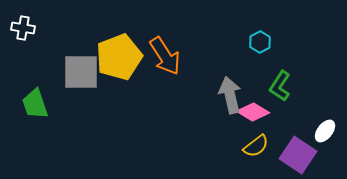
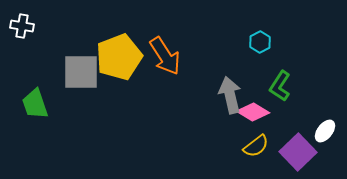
white cross: moved 1 px left, 2 px up
purple square: moved 3 px up; rotated 12 degrees clockwise
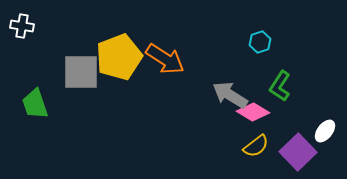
cyan hexagon: rotated 10 degrees clockwise
orange arrow: moved 3 px down; rotated 24 degrees counterclockwise
gray arrow: rotated 45 degrees counterclockwise
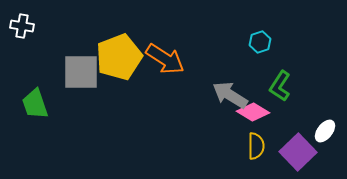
yellow semicircle: rotated 52 degrees counterclockwise
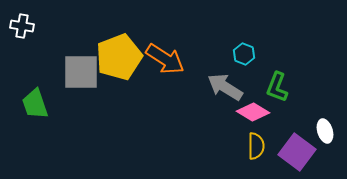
cyan hexagon: moved 16 px left, 12 px down; rotated 20 degrees counterclockwise
green L-shape: moved 3 px left, 1 px down; rotated 12 degrees counterclockwise
gray arrow: moved 5 px left, 8 px up
white ellipse: rotated 55 degrees counterclockwise
purple square: moved 1 px left; rotated 9 degrees counterclockwise
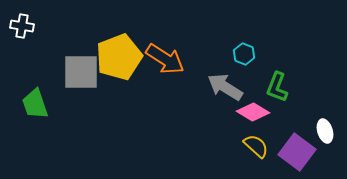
yellow semicircle: rotated 48 degrees counterclockwise
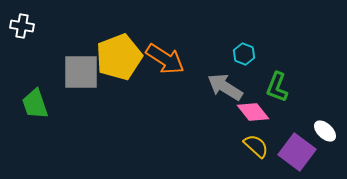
pink diamond: rotated 20 degrees clockwise
white ellipse: rotated 30 degrees counterclockwise
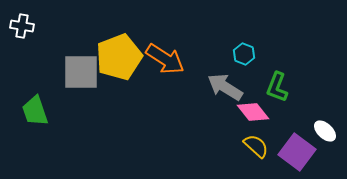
green trapezoid: moved 7 px down
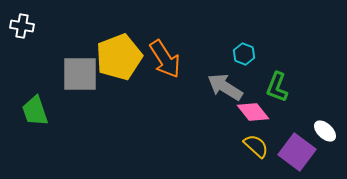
orange arrow: rotated 24 degrees clockwise
gray square: moved 1 px left, 2 px down
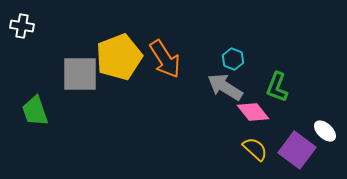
cyan hexagon: moved 11 px left, 5 px down
yellow semicircle: moved 1 px left, 3 px down
purple square: moved 2 px up
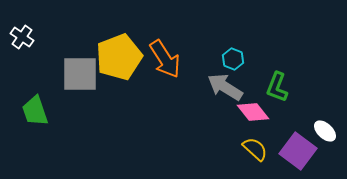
white cross: moved 11 px down; rotated 25 degrees clockwise
purple square: moved 1 px right, 1 px down
